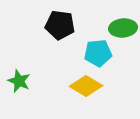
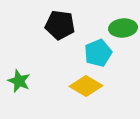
cyan pentagon: rotated 16 degrees counterclockwise
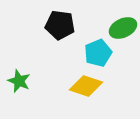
green ellipse: rotated 20 degrees counterclockwise
yellow diamond: rotated 12 degrees counterclockwise
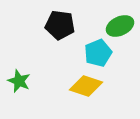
green ellipse: moved 3 px left, 2 px up
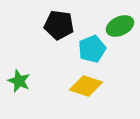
black pentagon: moved 1 px left
cyan pentagon: moved 6 px left, 4 px up
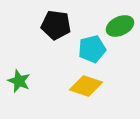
black pentagon: moved 3 px left
cyan pentagon: rotated 8 degrees clockwise
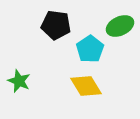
cyan pentagon: moved 2 px left; rotated 20 degrees counterclockwise
yellow diamond: rotated 40 degrees clockwise
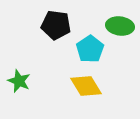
green ellipse: rotated 32 degrees clockwise
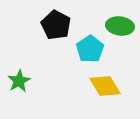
black pentagon: rotated 20 degrees clockwise
green star: rotated 20 degrees clockwise
yellow diamond: moved 19 px right
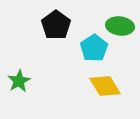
black pentagon: rotated 8 degrees clockwise
cyan pentagon: moved 4 px right, 1 px up
